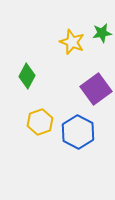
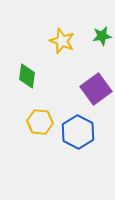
green star: moved 3 px down
yellow star: moved 10 px left, 1 px up
green diamond: rotated 20 degrees counterclockwise
yellow hexagon: rotated 25 degrees clockwise
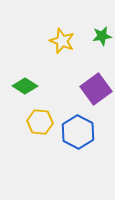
green diamond: moved 2 px left, 10 px down; rotated 65 degrees counterclockwise
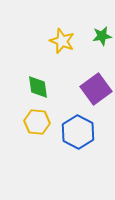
green diamond: moved 13 px right, 1 px down; rotated 50 degrees clockwise
yellow hexagon: moved 3 px left
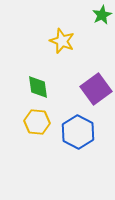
green star: moved 21 px up; rotated 18 degrees counterclockwise
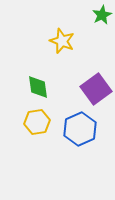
yellow hexagon: rotated 15 degrees counterclockwise
blue hexagon: moved 2 px right, 3 px up; rotated 8 degrees clockwise
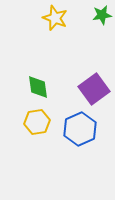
green star: rotated 18 degrees clockwise
yellow star: moved 7 px left, 23 px up
purple square: moved 2 px left
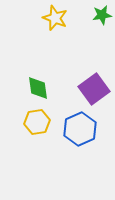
green diamond: moved 1 px down
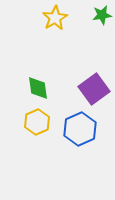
yellow star: rotated 20 degrees clockwise
yellow hexagon: rotated 15 degrees counterclockwise
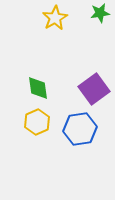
green star: moved 2 px left, 2 px up
blue hexagon: rotated 16 degrees clockwise
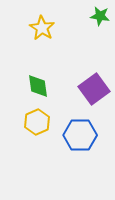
green star: moved 3 px down; rotated 18 degrees clockwise
yellow star: moved 13 px left, 10 px down; rotated 10 degrees counterclockwise
green diamond: moved 2 px up
blue hexagon: moved 6 px down; rotated 8 degrees clockwise
